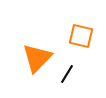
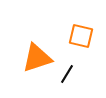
orange triangle: rotated 28 degrees clockwise
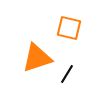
orange square: moved 12 px left, 8 px up
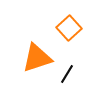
orange square: rotated 35 degrees clockwise
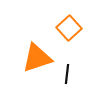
black line: rotated 24 degrees counterclockwise
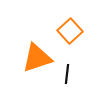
orange square: moved 1 px right, 3 px down
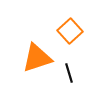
black line: moved 2 px right, 1 px up; rotated 24 degrees counterclockwise
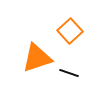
black line: rotated 54 degrees counterclockwise
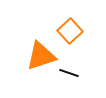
orange triangle: moved 4 px right, 2 px up
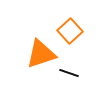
orange triangle: moved 2 px up
